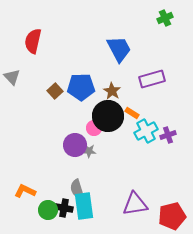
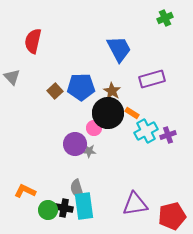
black circle: moved 3 px up
purple circle: moved 1 px up
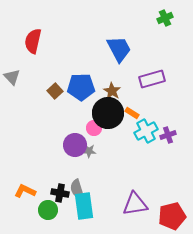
purple circle: moved 1 px down
black cross: moved 4 px left, 15 px up
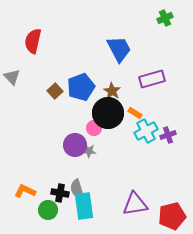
blue pentagon: rotated 20 degrees counterclockwise
orange rectangle: moved 3 px right
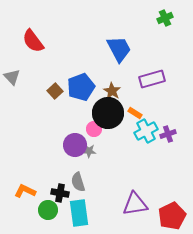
red semicircle: rotated 50 degrees counterclockwise
pink circle: moved 1 px down
purple cross: moved 1 px up
gray semicircle: moved 1 px right, 7 px up
cyan rectangle: moved 5 px left, 7 px down
red pentagon: rotated 12 degrees counterclockwise
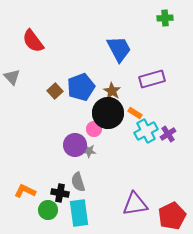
green cross: rotated 21 degrees clockwise
purple cross: rotated 14 degrees counterclockwise
